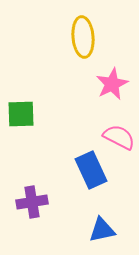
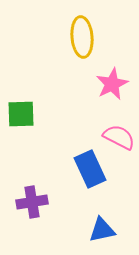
yellow ellipse: moved 1 px left
blue rectangle: moved 1 px left, 1 px up
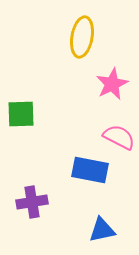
yellow ellipse: rotated 15 degrees clockwise
blue rectangle: moved 1 px down; rotated 54 degrees counterclockwise
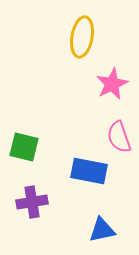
green square: moved 3 px right, 33 px down; rotated 16 degrees clockwise
pink semicircle: rotated 136 degrees counterclockwise
blue rectangle: moved 1 px left, 1 px down
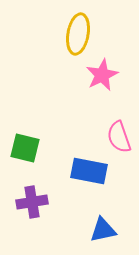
yellow ellipse: moved 4 px left, 3 px up
pink star: moved 10 px left, 9 px up
green square: moved 1 px right, 1 px down
blue triangle: moved 1 px right
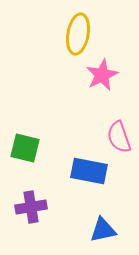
purple cross: moved 1 px left, 5 px down
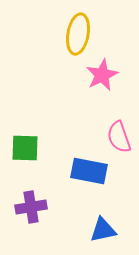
green square: rotated 12 degrees counterclockwise
